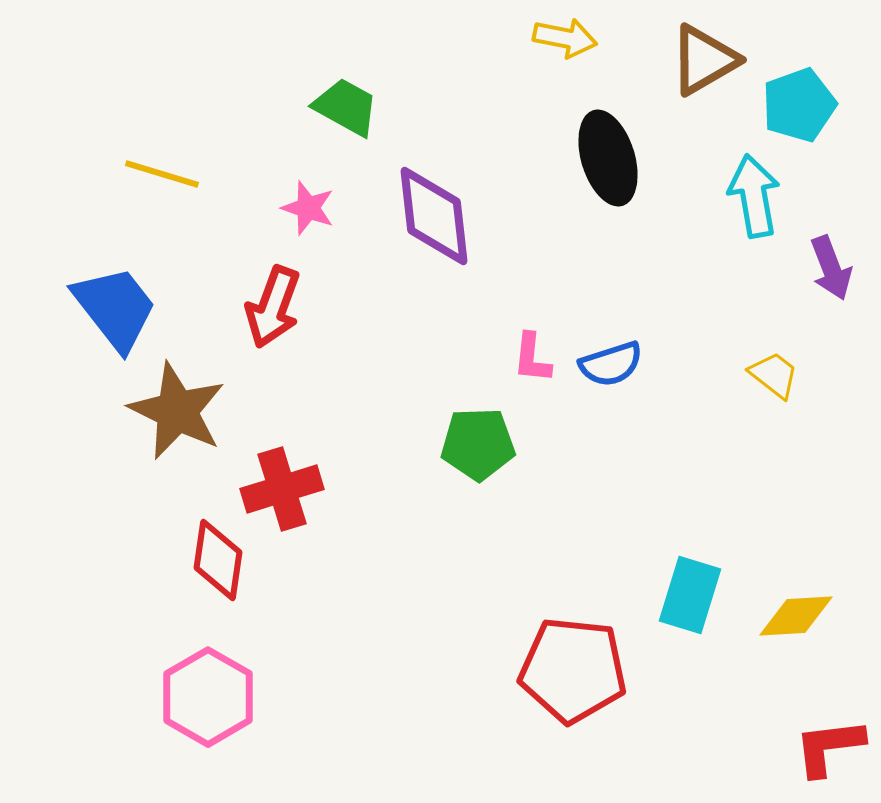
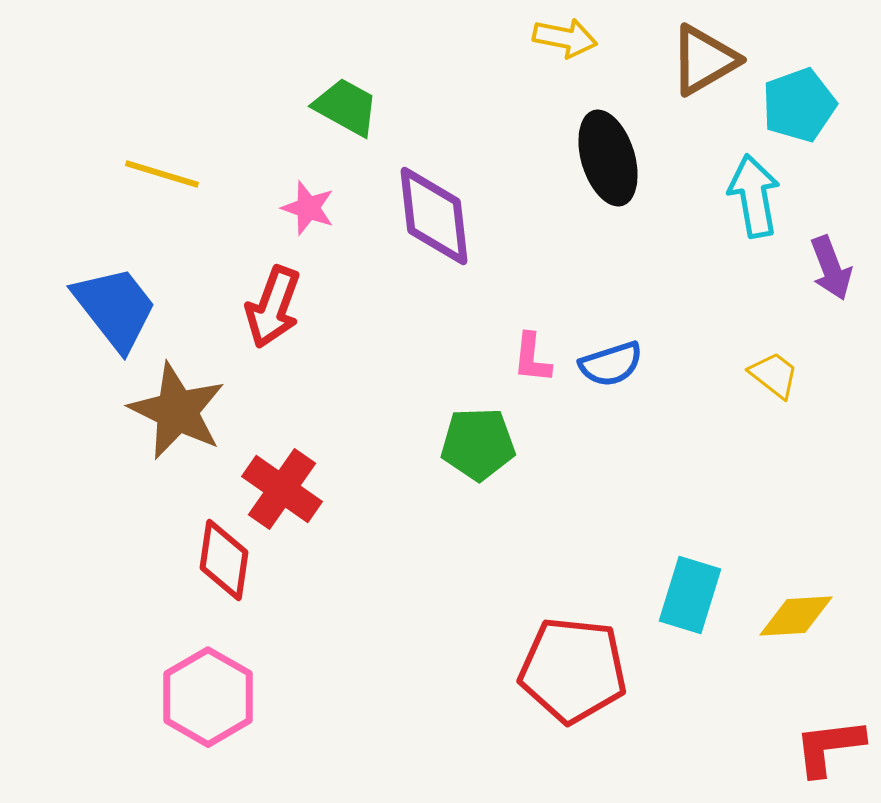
red cross: rotated 38 degrees counterclockwise
red diamond: moved 6 px right
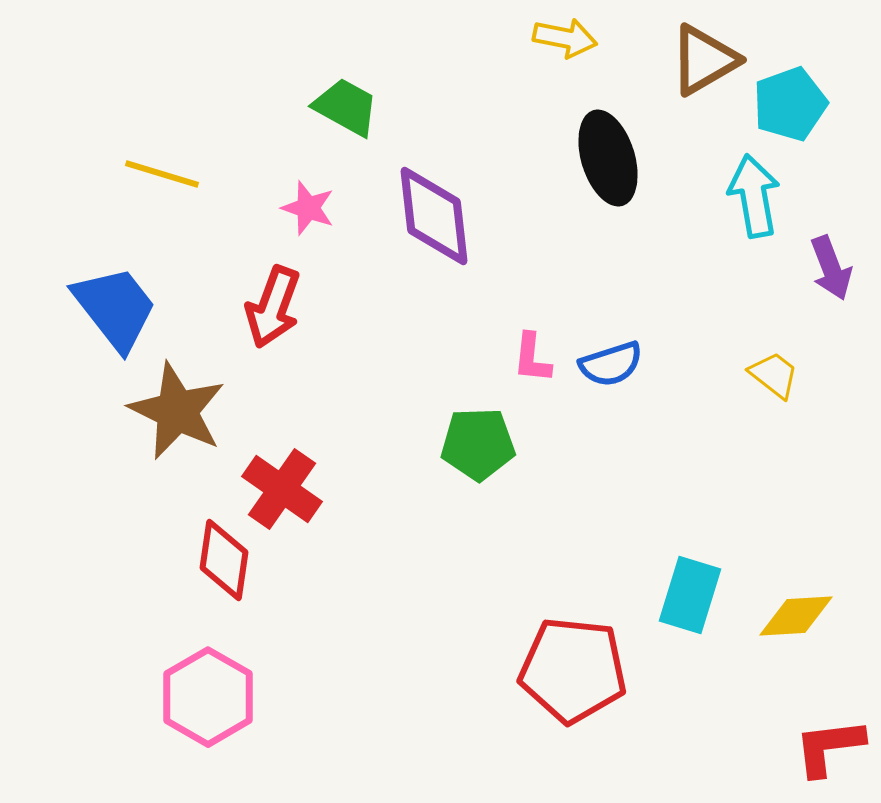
cyan pentagon: moved 9 px left, 1 px up
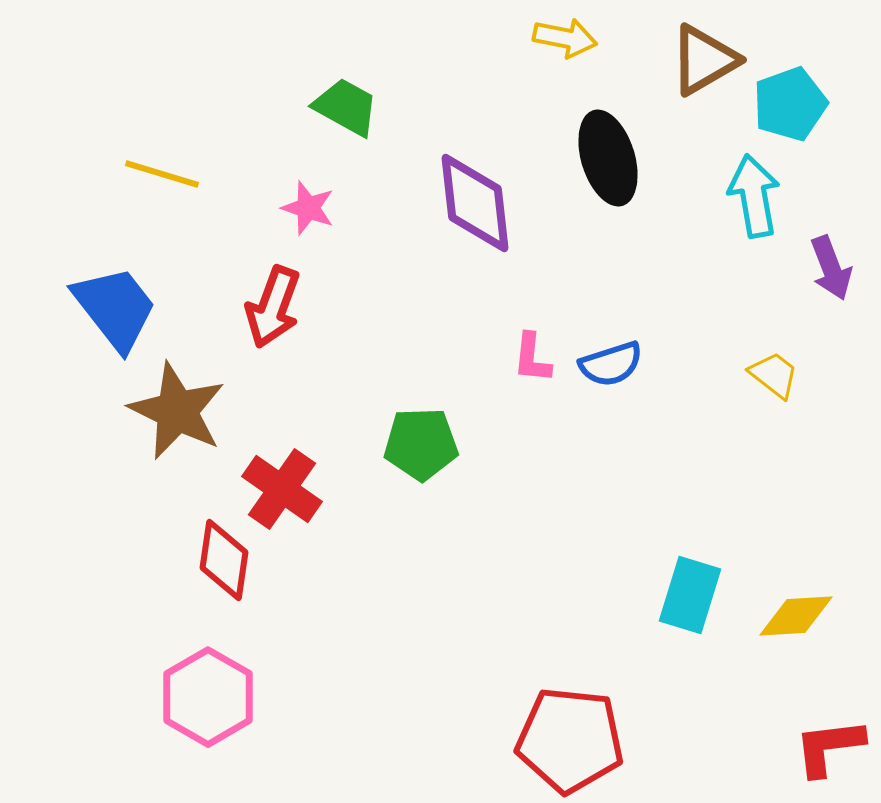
purple diamond: moved 41 px right, 13 px up
green pentagon: moved 57 px left
red pentagon: moved 3 px left, 70 px down
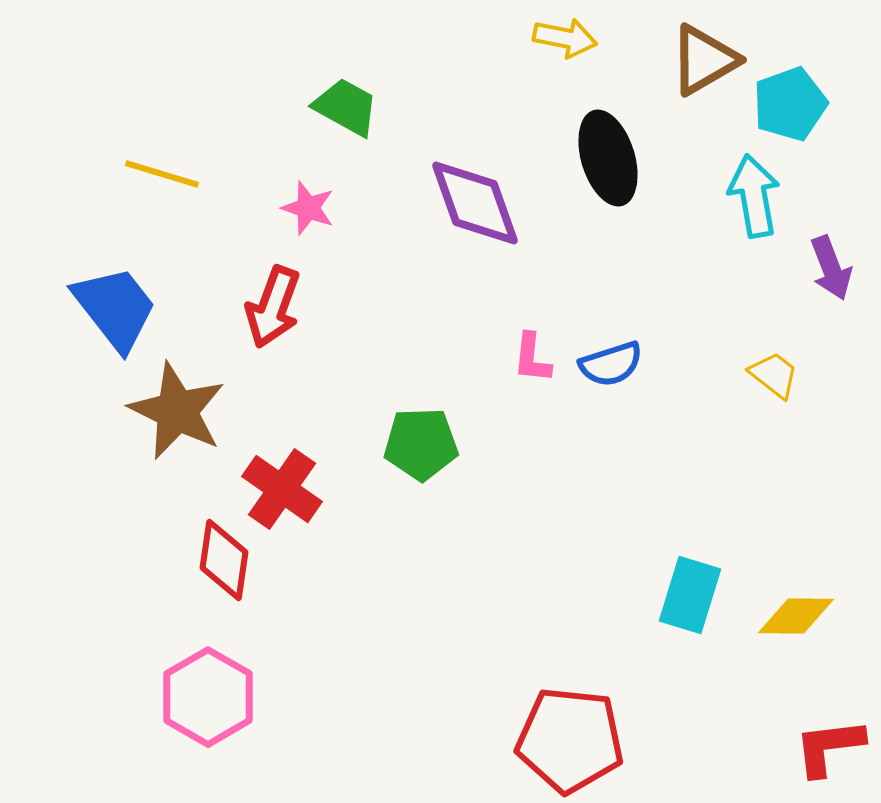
purple diamond: rotated 13 degrees counterclockwise
yellow diamond: rotated 4 degrees clockwise
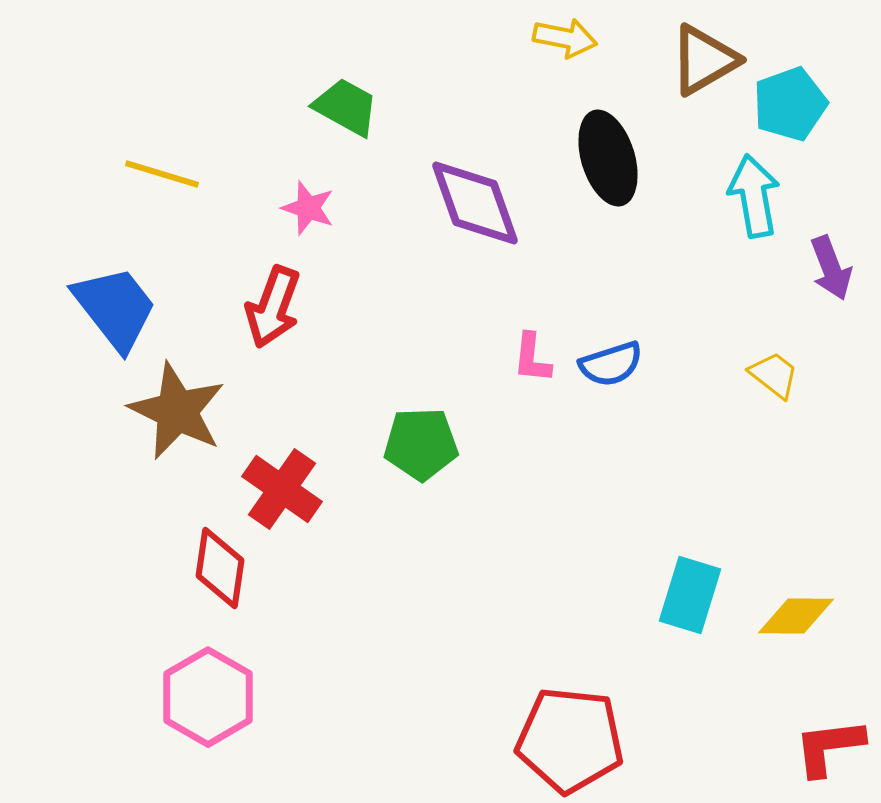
red diamond: moved 4 px left, 8 px down
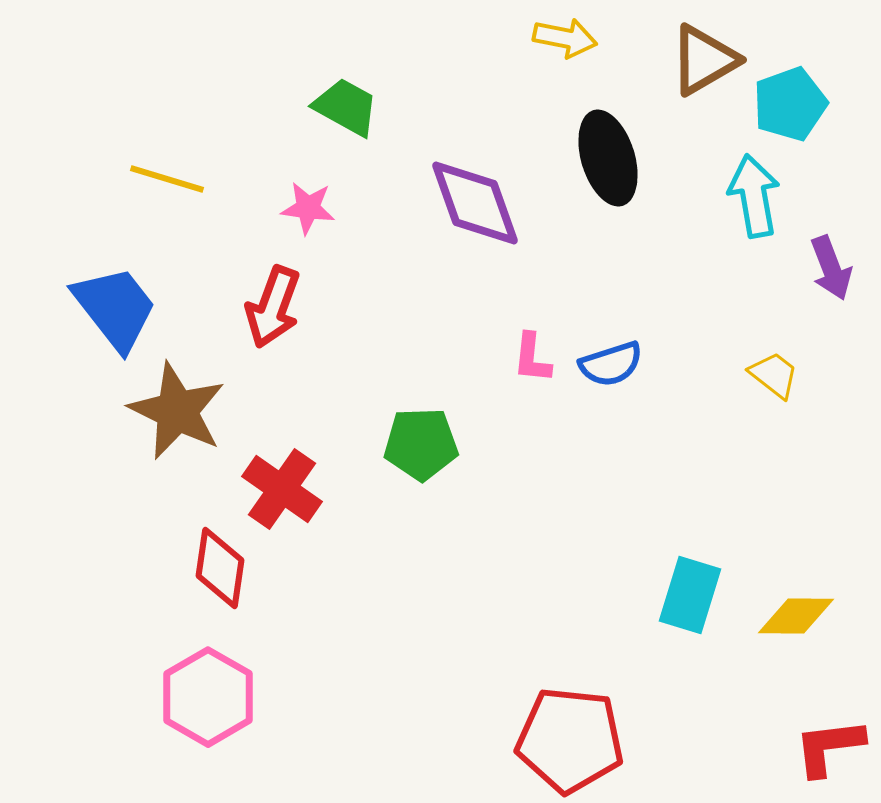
yellow line: moved 5 px right, 5 px down
pink star: rotated 12 degrees counterclockwise
